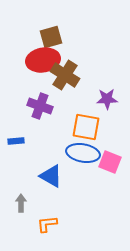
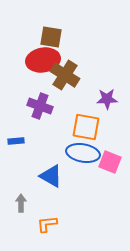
brown square: rotated 25 degrees clockwise
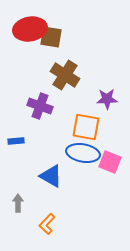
red ellipse: moved 13 px left, 31 px up
gray arrow: moved 3 px left
orange L-shape: rotated 40 degrees counterclockwise
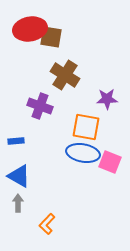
blue triangle: moved 32 px left
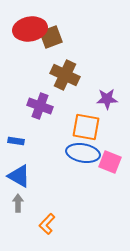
brown square: rotated 30 degrees counterclockwise
brown cross: rotated 8 degrees counterclockwise
blue rectangle: rotated 14 degrees clockwise
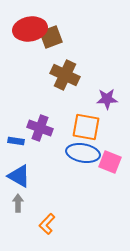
purple cross: moved 22 px down
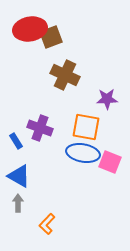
blue rectangle: rotated 49 degrees clockwise
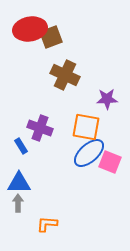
blue rectangle: moved 5 px right, 5 px down
blue ellipse: moved 6 px right; rotated 52 degrees counterclockwise
blue triangle: moved 7 px down; rotated 30 degrees counterclockwise
orange L-shape: rotated 50 degrees clockwise
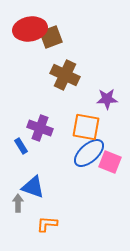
blue triangle: moved 14 px right, 4 px down; rotated 20 degrees clockwise
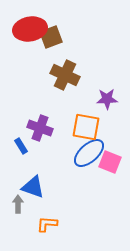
gray arrow: moved 1 px down
